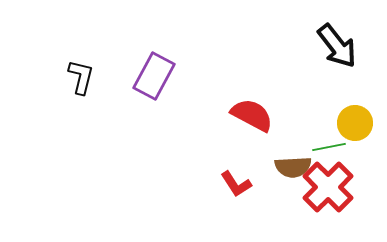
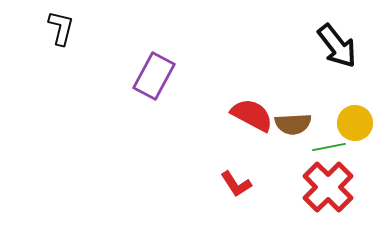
black L-shape: moved 20 px left, 49 px up
brown semicircle: moved 43 px up
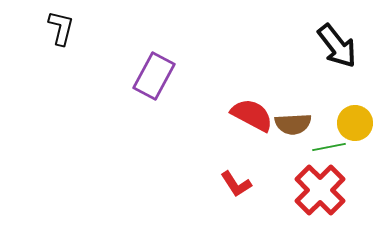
red cross: moved 8 px left, 3 px down
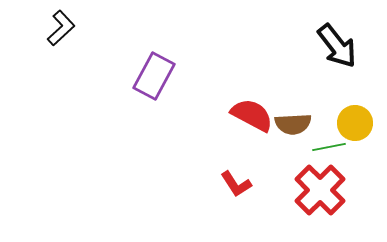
black L-shape: rotated 33 degrees clockwise
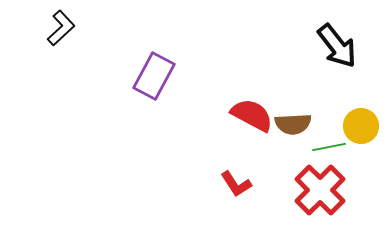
yellow circle: moved 6 px right, 3 px down
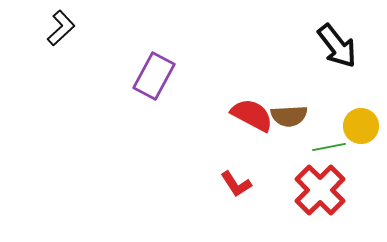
brown semicircle: moved 4 px left, 8 px up
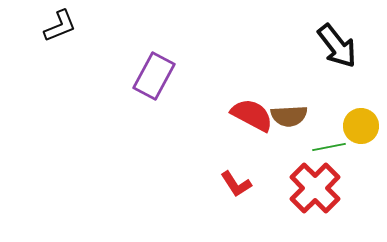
black L-shape: moved 1 px left, 2 px up; rotated 21 degrees clockwise
red cross: moved 5 px left, 2 px up
